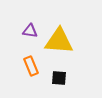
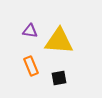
black square: rotated 14 degrees counterclockwise
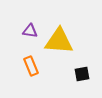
black square: moved 23 px right, 4 px up
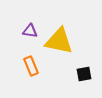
yellow triangle: rotated 8 degrees clockwise
black square: moved 2 px right
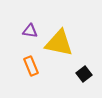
yellow triangle: moved 2 px down
black square: rotated 28 degrees counterclockwise
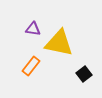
purple triangle: moved 3 px right, 2 px up
orange rectangle: rotated 60 degrees clockwise
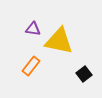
yellow triangle: moved 2 px up
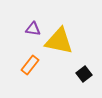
orange rectangle: moved 1 px left, 1 px up
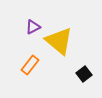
purple triangle: moved 2 px up; rotated 35 degrees counterclockwise
yellow triangle: rotated 28 degrees clockwise
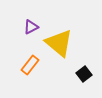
purple triangle: moved 2 px left
yellow triangle: moved 2 px down
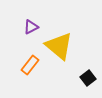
yellow triangle: moved 3 px down
black square: moved 4 px right, 4 px down
